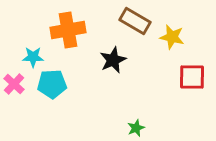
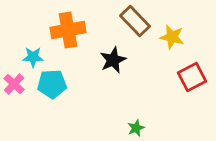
brown rectangle: rotated 16 degrees clockwise
red square: rotated 28 degrees counterclockwise
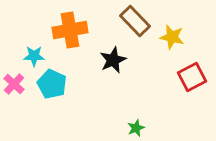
orange cross: moved 2 px right
cyan star: moved 1 px right, 1 px up
cyan pentagon: rotated 28 degrees clockwise
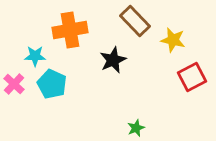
yellow star: moved 1 px right, 3 px down
cyan star: moved 1 px right
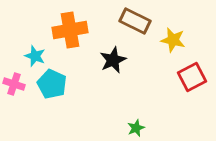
brown rectangle: rotated 20 degrees counterclockwise
cyan star: rotated 20 degrees clockwise
pink cross: rotated 25 degrees counterclockwise
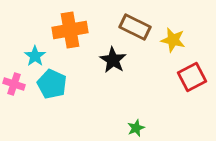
brown rectangle: moved 6 px down
cyan star: rotated 15 degrees clockwise
black star: rotated 16 degrees counterclockwise
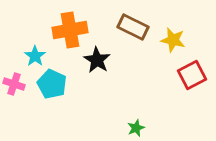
brown rectangle: moved 2 px left
black star: moved 16 px left
red square: moved 2 px up
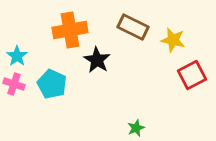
cyan star: moved 18 px left
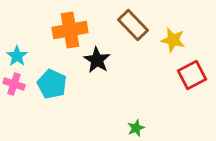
brown rectangle: moved 2 px up; rotated 20 degrees clockwise
